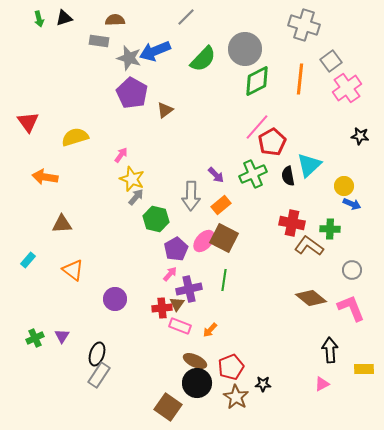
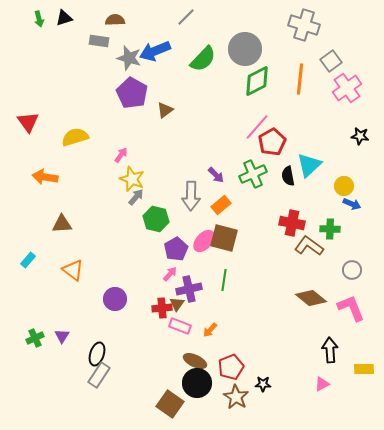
brown square at (224, 238): rotated 12 degrees counterclockwise
brown square at (168, 407): moved 2 px right, 3 px up
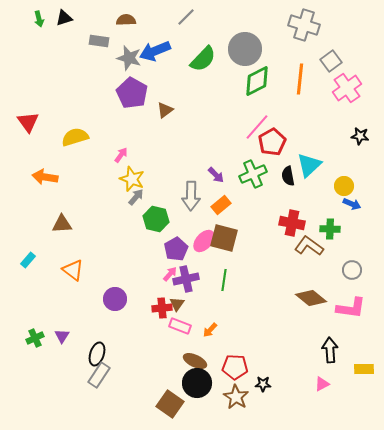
brown semicircle at (115, 20): moved 11 px right
purple cross at (189, 289): moved 3 px left, 10 px up
pink L-shape at (351, 308): rotated 120 degrees clockwise
red pentagon at (231, 367): moved 4 px right; rotated 25 degrees clockwise
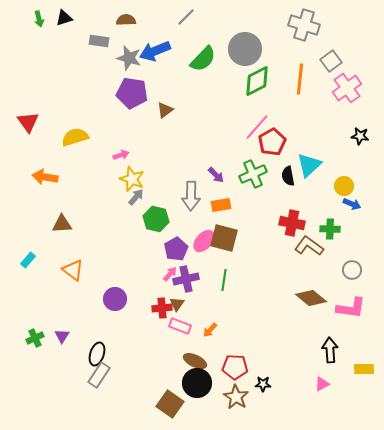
purple pentagon at (132, 93): rotated 20 degrees counterclockwise
pink arrow at (121, 155): rotated 35 degrees clockwise
orange rectangle at (221, 205): rotated 30 degrees clockwise
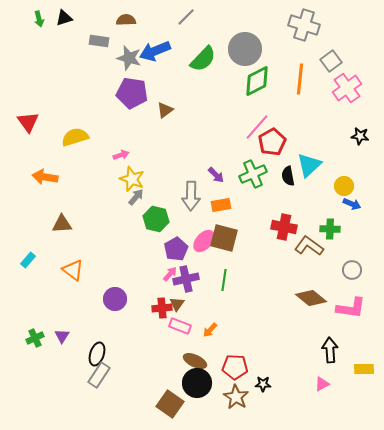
red cross at (292, 223): moved 8 px left, 4 px down
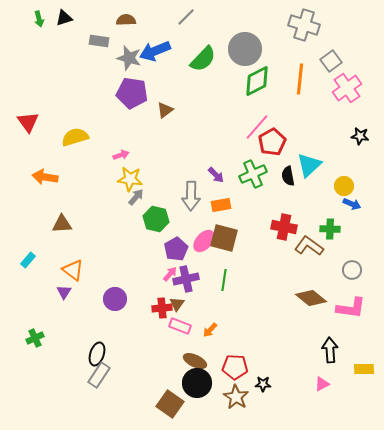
yellow star at (132, 179): moved 2 px left; rotated 15 degrees counterclockwise
purple triangle at (62, 336): moved 2 px right, 44 px up
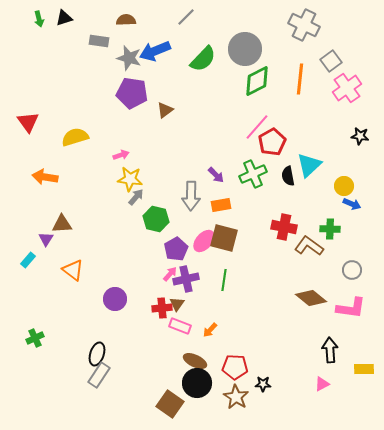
gray cross at (304, 25): rotated 8 degrees clockwise
purple triangle at (64, 292): moved 18 px left, 53 px up
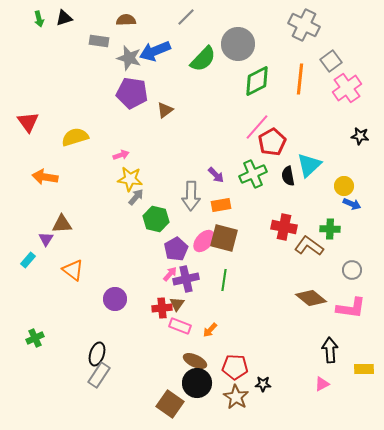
gray circle at (245, 49): moved 7 px left, 5 px up
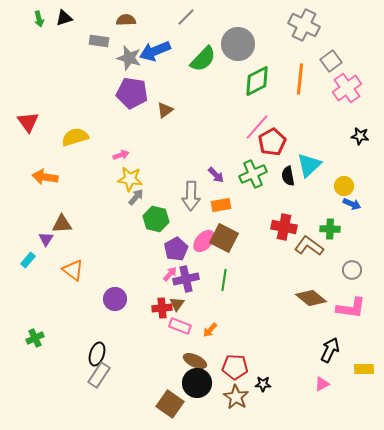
brown square at (224, 238): rotated 12 degrees clockwise
black arrow at (330, 350): rotated 30 degrees clockwise
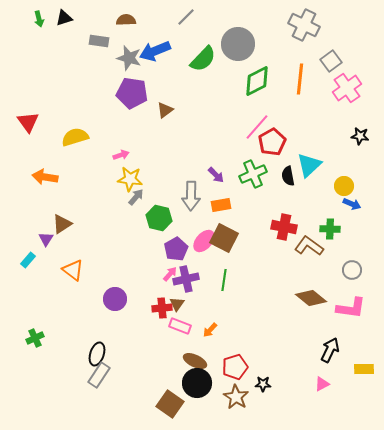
green hexagon at (156, 219): moved 3 px right, 1 px up
brown triangle at (62, 224): rotated 30 degrees counterclockwise
red pentagon at (235, 367): rotated 20 degrees counterclockwise
